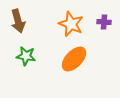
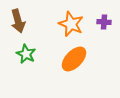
green star: moved 2 px up; rotated 18 degrees clockwise
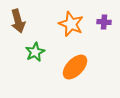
green star: moved 9 px right, 2 px up; rotated 18 degrees clockwise
orange ellipse: moved 1 px right, 8 px down
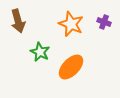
purple cross: rotated 16 degrees clockwise
green star: moved 5 px right; rotated 18 degrees counterclockwise
orange ellipse: moved 4 px left
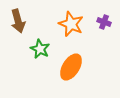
green star: moved 3 px up
orange ellipse: rotated 12 degrees counterclockwise
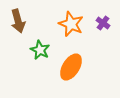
purple cross: moved 1 px left, 1 px down; rotated 16 degrees clockwise
green star: moved 1 px down
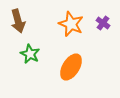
green star: moved 10 px left, 4 px down
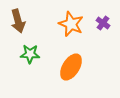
green star: rotated 24 degrees counterclockwise
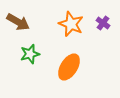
brown arrow: moved 1 px down; rotated 45 degrees counterclockwise
green star: rotated 18 degrees counterclockwise
orange ellipse: moved 2 px left
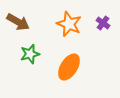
orange star: moved 2 px left
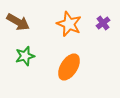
purple cross: rotated 16 degrees clockwise
green star: moved 5 px left, 2 px down
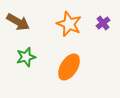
green star: moved 1 px right, 1 px down
